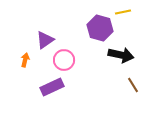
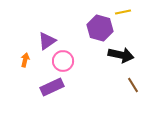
purple triangle: moved 2 px right, 1 px down
pink circle: moved 1 px left, 1 px down
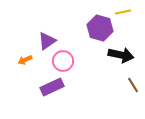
orange arrow: rotated 128 degrees counterclockwise
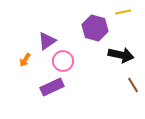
purple hexagon: moved 5 px left
orange arrow: rotated 32 degrees counterclockwise
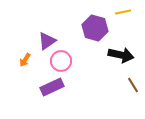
pink circle: moved 2 px left
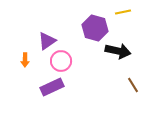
black arrow: moved 3 px left, 4 px up
orange arrow: rotated 32 degrees counterclockwise
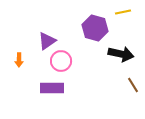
black arrow: moved 3 px right, 3 px down
orange arrow: moved 6 px left
purple rectangle: moved 1 px down; rotated 25 degrees clockwise
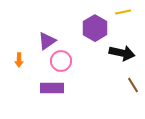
purple hexagon: rotated 15 degrees clockwise
black arrow: moved 1 px right, 1 px up
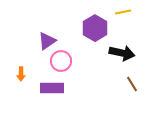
orange arrow: moved 2 px right, 14 px down
brown line: moved 1 px left, 1 px up
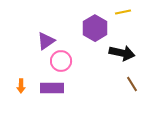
purple triangle: moved 1 px left
orange arrow: moved 12 px down
